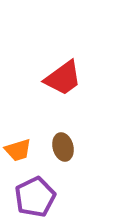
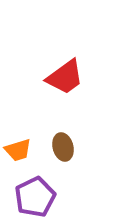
red trapezoid: moved 2 px right, 1 px up
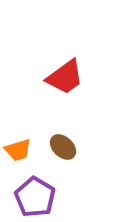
brown ellipse: rotated 32 degrees counterclockwise
purple pentagon: rotated 15 degrees counterclockwise
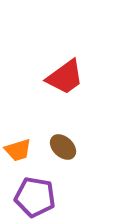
purple pentagon: rotated 21 degrees counterclockwise
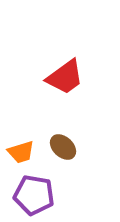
orange trapezoid: moved 3 px right, 2 px down
purple pentagon: moved 1 px left, 2 px up
